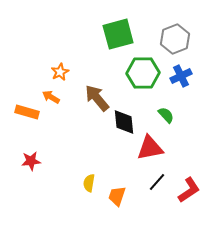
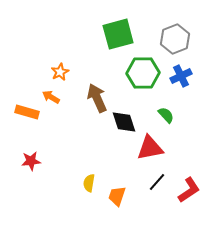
brown arrow: rotated 16 degrees clockwise
black diamond: rotated 12 degrees counterclockwise
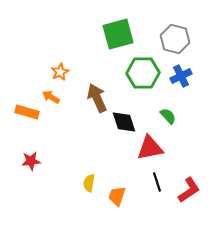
gray hexagon: rotated 24 degrees counterclockwise
green semicircle: moved 2 px right, 1 px down
black line: rotated 60 degrees counterclockwise
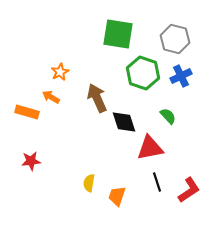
green square: rotated 24 degrees clockwise
green hexagon: rotated 20 degrees clockwise
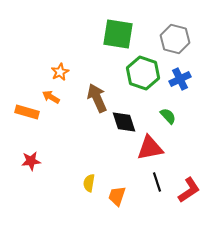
blue cross: moved 1 px left, 3 px down
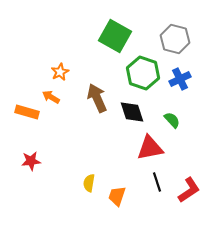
green square: moved 3 px left, 2 px down; rotated 20 degrees clockwise
green semicircle: moved 4 px right, 4 px down
black diamond: moved 8 px right, 10 px up
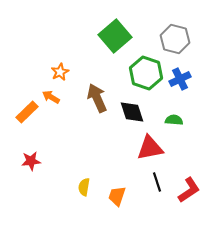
green square: rotated 20 degrees clockwise
green hexagon: moved 3 px right
orange rectangle: rotated 60 degrees counterclockwise
green semicircle: moved 2 px right; rotated 42 degrees counterclockwise
yellow semicircle: moved 5 px left, 4 px down
